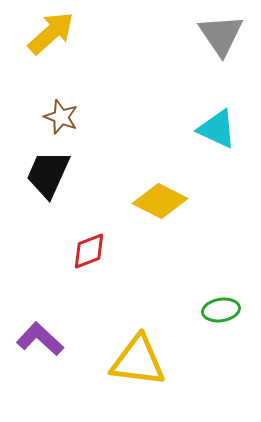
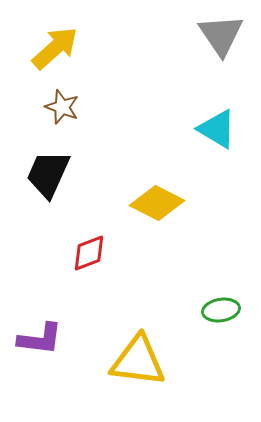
yellow arrow: moved 4 px right, 15 px down
brown star: moved 1 px right, 10 px up
cyan triangle: rotated 6 degrees clockwise
yellow diamond: moved 3 px left, 2 px down
red diamond: moved 2 px down
purple L-shape: rotated 144 degrees clockwise
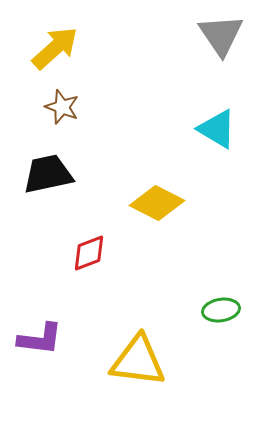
black trapezoid: rotated 54 degrees clockwise
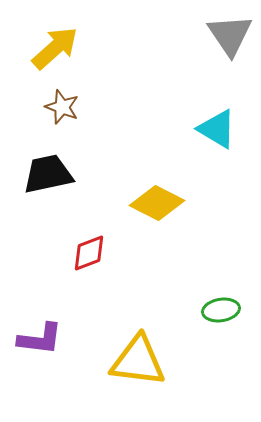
gray triangle: moved 9 px right
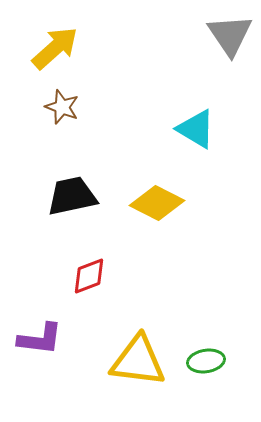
cyan triangle: moved 21 px left
black trapezoid: moved 24 px right, 22 px down
red diamond: moved 23 px down
green ellipse: moved 15 px left, 51 px down
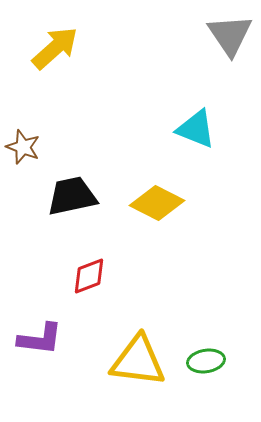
brown star: moved 39 px left, 40 px down
cyan triangle: rotated 9 degrees counterclockwise
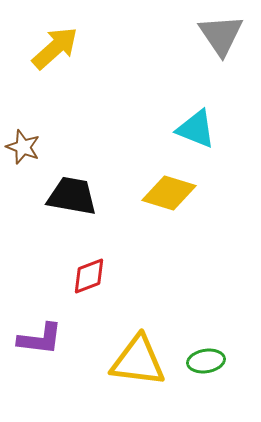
gray triangle: moved 9 px left
black trapezoid: rotated 22 degrees clockwise
yellow diamond: moved 12 px right, 10 px up; rotated 10 degrees counterclockwise
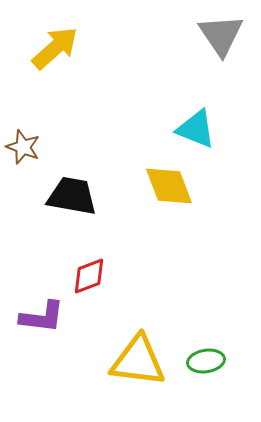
yellow diamond: moved 7 px up; rotated 52 degrees clockwise
purple L-shape: moved 2 px right, 22 px up
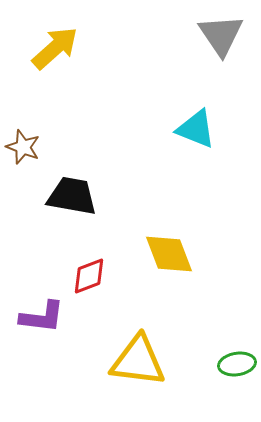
yellow diamond: moved 68 px down
green ellipse: moved 31 px right, 3 px down
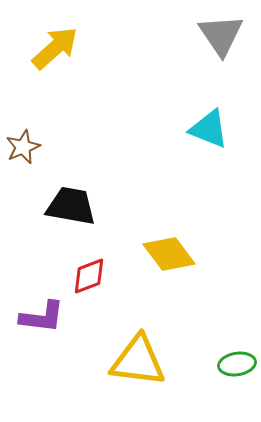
cyan triangle: moved 13 px right
brown star: rotated 28 degrees clockwise
black trapezoid: moved 1 px left, 10 px down
yellow diamond: rotated 16 degrees counterclockwise
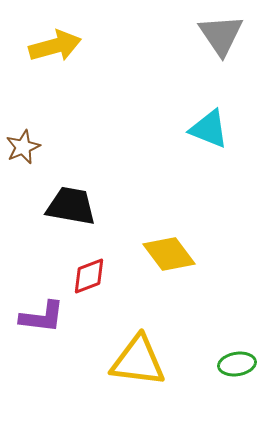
yellow arrow: moved 2 px up; rotated 27 degrees clockwise
